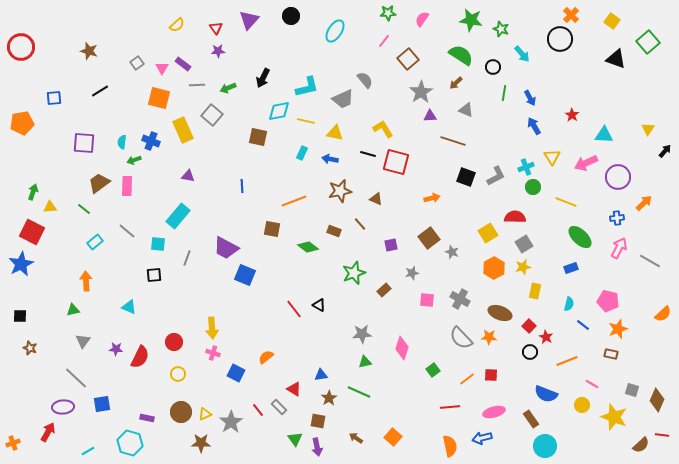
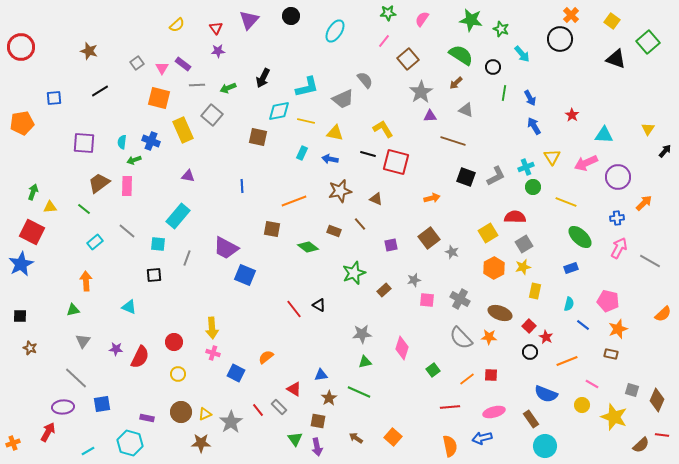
gray star at (412, 273): moved 2 px right, 7 px down
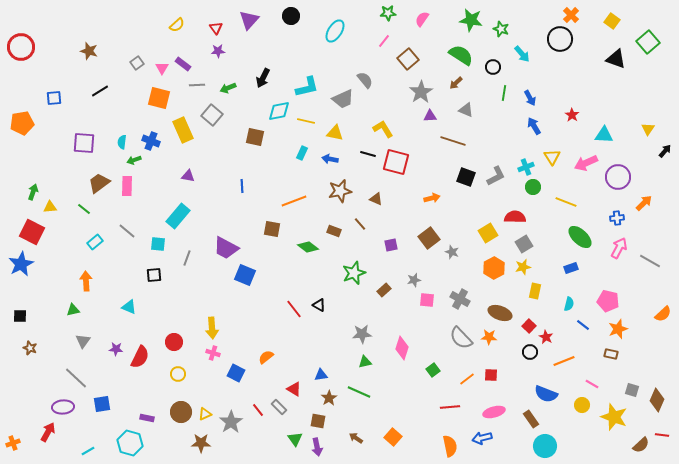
brown square at (258, 137): moved 3 px left
orange line at (567, 361): moved 3 px left
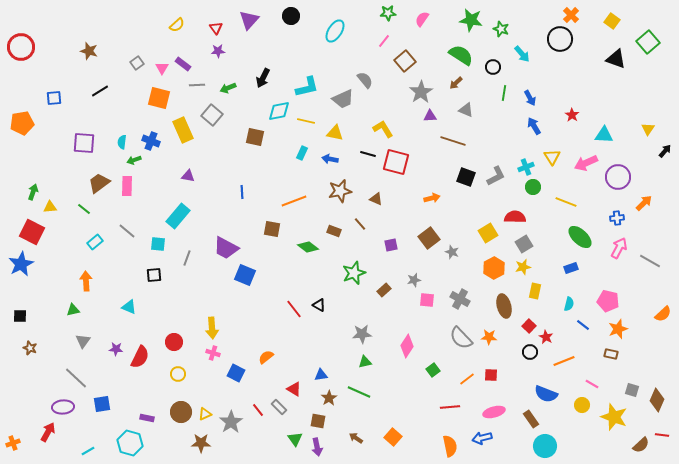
brown square at (408, 59): moved 3 px left, 2 px down
blue line at (242, 186): moved 6 px down
brown ellipse at (500, 313): moved 4 px right, 7 px up; rotated 55 degrees clockwise
pink diamond at (402, 348): moved 5 px right, 2 px up; rotated 15 degrees clockwise
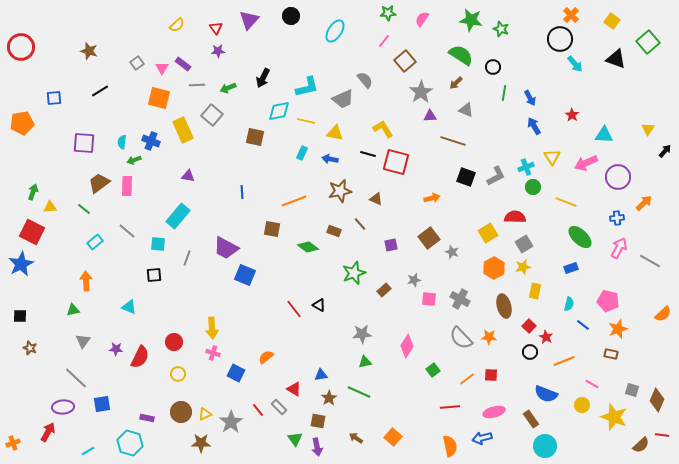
cyan arrow at (522, 54): moved 53 px right, 10 px down
pink square at (427, 300): moved 2 px right, 1 px up
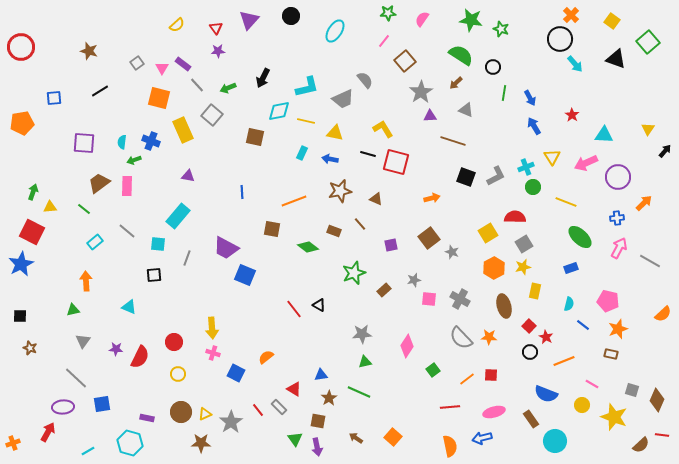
gray line at (197, 85): rotated 49 degrees clockwise
cyan circle at (545, 446): moved 10 px right, 5 px up
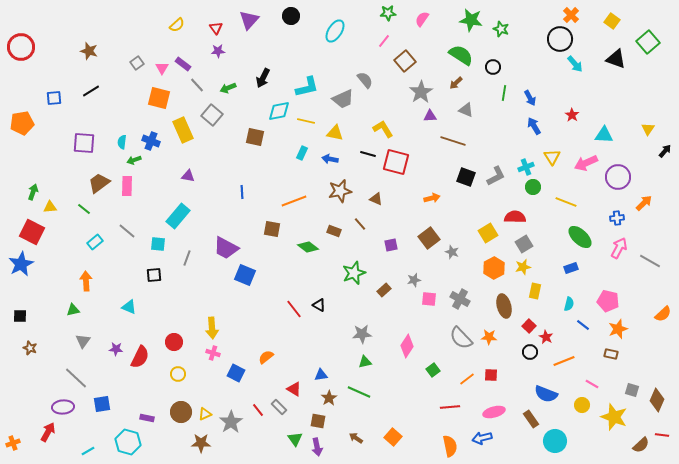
black line at (100, 91): moved 9 px left
cyan hexagon at (130, 443): moved 2 px left, 1 px up
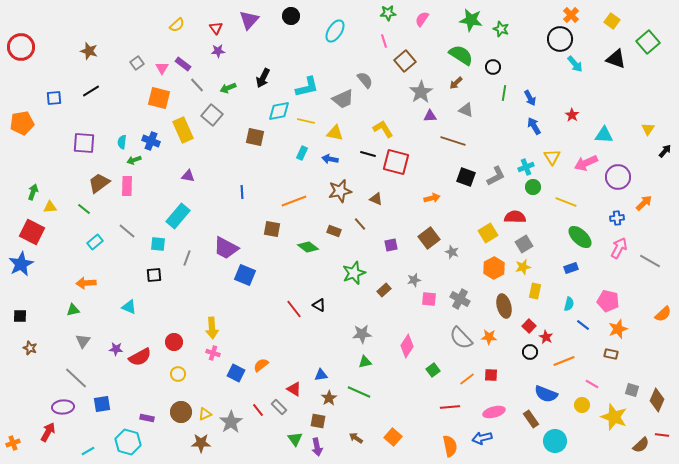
pink line at (384, 41): rotated 56 degrees counterclockwise
orange arrow at (86, 281): moved 2 px down; rotated 90 degrees counterclockwise
red semicircle at (140, 357): rotated 35 degrees clockwise
orange semicircle at (266, 357): moved 5 px left, 8 px down
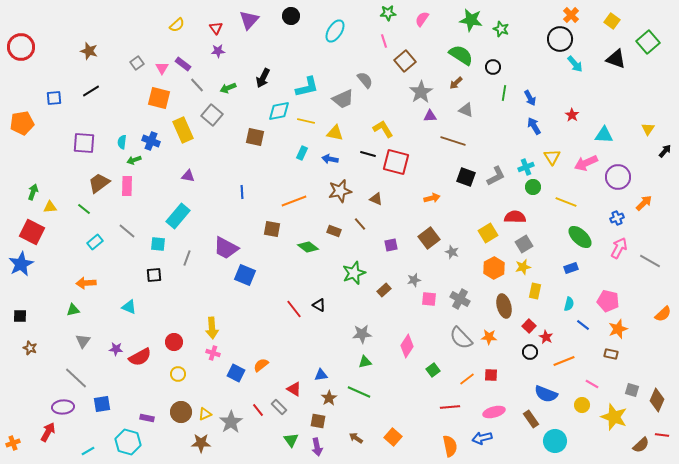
blue cross at (617, 218): rotated 16 degrees counterclockwise
green triangle at (295, 439): moved 4 px left, 1 px down
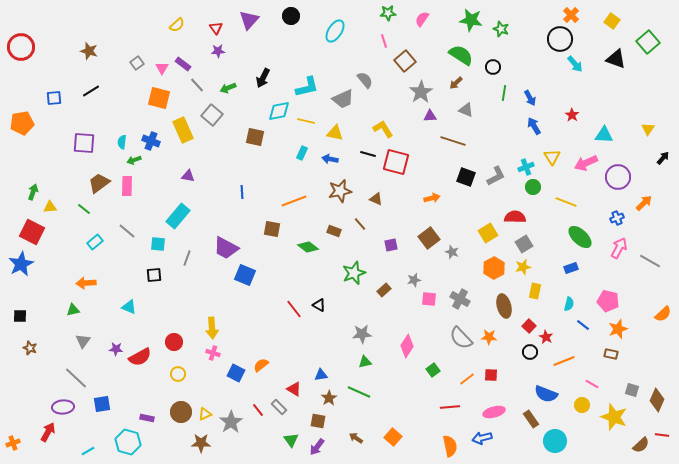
black arrow at (665, 151): moved 2 px left, 7 px down
purple arrow at (317, 447): rotated 48 degrees clockwise
